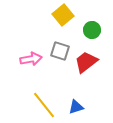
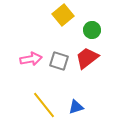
gray square: moved 1 px left, 10 px down
red trapezoid: moved 1 px right, 4 px up
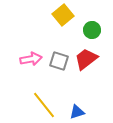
red trapezoid: moved 1 px left, 1 px down
blue triangle: moved 1 px right, 5 px down
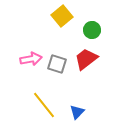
yellow square: moved 1 px left, 1 px down
gray square: moved 2 px left, 3 px down
blue triangle: rotated 28 degrees counterclockwise
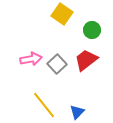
yellow square: moved 2 px up; rotated 15 degrees counterclockwise
red trapezoid: moved 1 px down
gray square: rotated 30 degrees clockwise
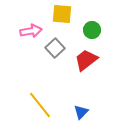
yellow square: rotated 30 degrees counterclockwise
pink arrow: moved 28 px up
gray square: moved 2 px left, 16 px up
yellow line: moved 4 px left
blue triangle: moved 4 px right
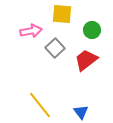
blue triangle: rotated 21 degrees counterclockwise
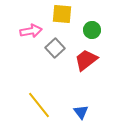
yellow line: moved 1 px left
